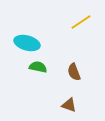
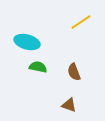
cyan ellipse: moved 1 px up
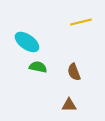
yellow line: rotated 20 degrees clockwise
cyan ellipse: rotated 20 degrees clockwise
brown triangle: rotated 21 degrees counterclockwise
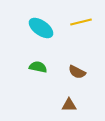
cyan ellipse: moved 14 px right, 14 px up
brown semicircle: moved 3 px right; rotated 42 degrees counterclockwise
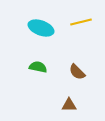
cyan ellipse: rotated 15 degrees counterclockwise
brown semicircle: rotated 18 degrees clockwise
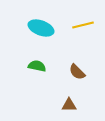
yellow line: moved 2 px right, 3 px down
green semicircle: moved 1 px left, 1 px up
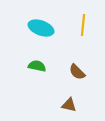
yellow line: rotated 70 degrees counterclockwise
brown triangle: rotated 14 degrees clockwise
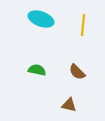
cyan ellipse: moved 9 px up
green semicircle: moved 4 px down
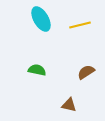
cyan ellipse: rotated 40 degrees clockwise
yellow line: moved 3 px left; rotated 70 degrees clockwise
brown semicircle: moved 9 px right; rotated 102 degrees clockwise
